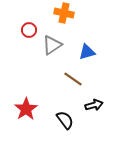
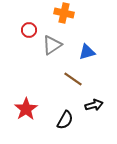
black semicircle: rotated 66 degrees clockwise
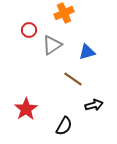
orange cross: rotated 36 degrees counterclockwise
black semicircle: moved 1 px left, 6 px down
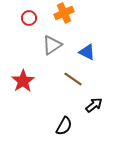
red circle: moved 12 px up
blue triangle: rotated 42 degrees clockwise
black arrow: rotated 24 degrees counterclockwise
red star: moved 3 px left, 28 px up
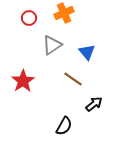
blue triangle: rotated 24 degrees clockwise
black arrow: moved 1 px up
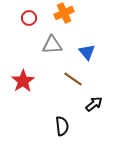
gray triangle: rotated 30 degrees clockwise
black semicircle: moved 2 px left; rotated 36 degrees counterclockwise
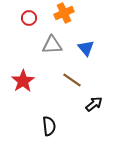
blue triangle: moved 1 px left, 4 px up
brown line: moved 1 px left, 1 px down
black semicircle: moved 13 px left
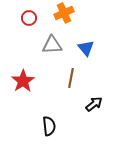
brown line: moved 1 px left, 2 px up; rotated 66 degrees clockwise
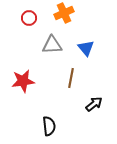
red star: rotated 25 degrees clockwise
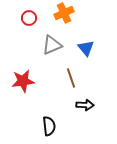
gray triangle: rotated 20 degrees counterclockwise
brown line: rotated 30 degrees counterclockwise
black arrow: moved 9 px left, 1 px down; rotated 42 degrees clockwise
